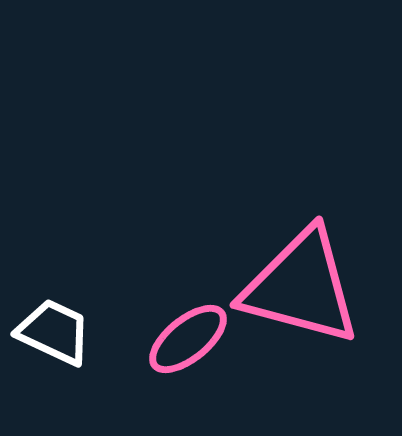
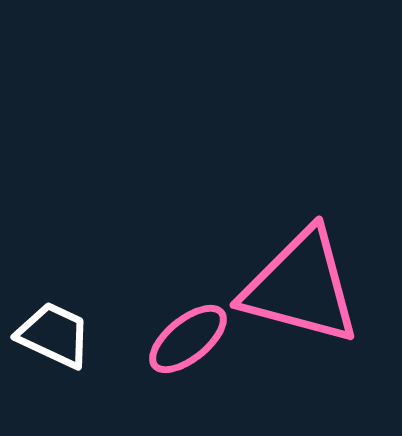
white trapezoid: moved 3 px down
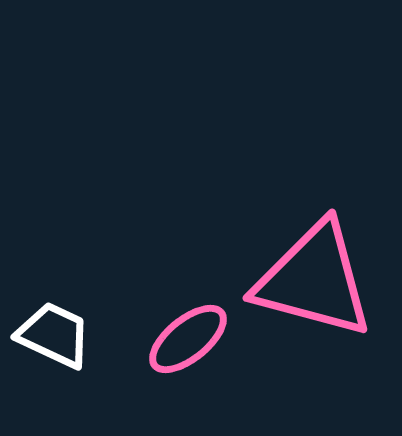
pink triangle: moved 13 px right, 7 px up
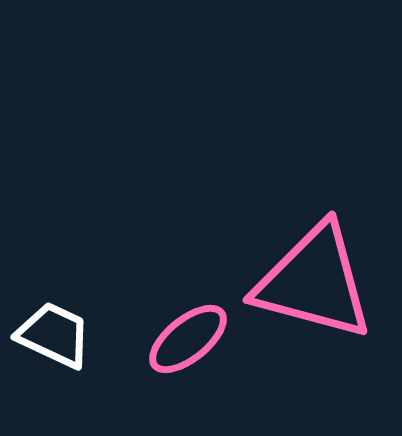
pink triangle: moved 2 px down
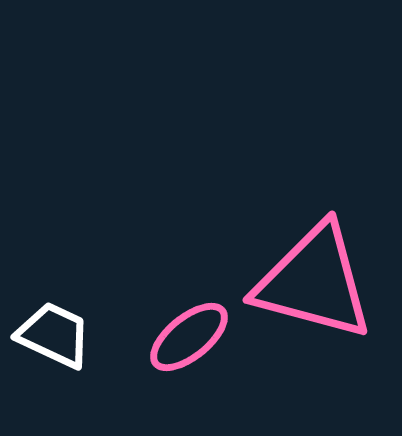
pink ellipse: moved 1 px right, 2 px up
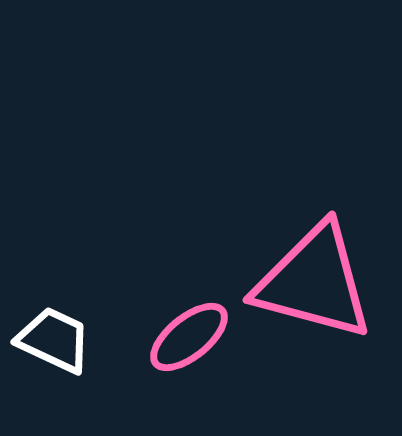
white trapezoid: moved 5 px down
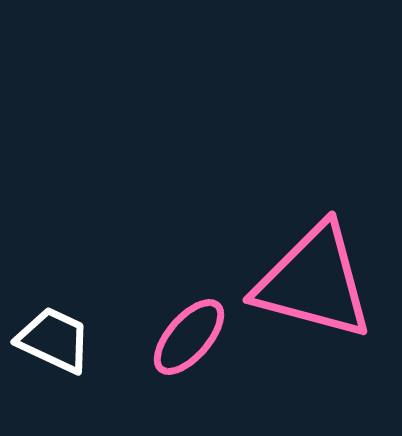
pink ellipse: rotated 10 degrees counterclockwise
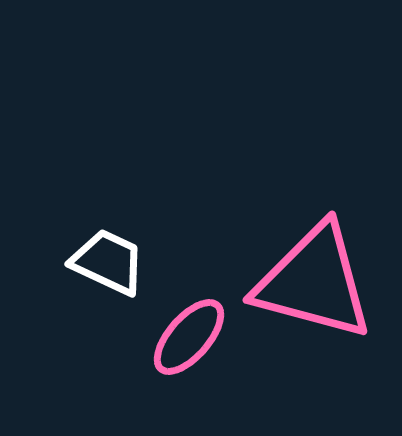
white trapezoid: moved 54 px right, 78 px up
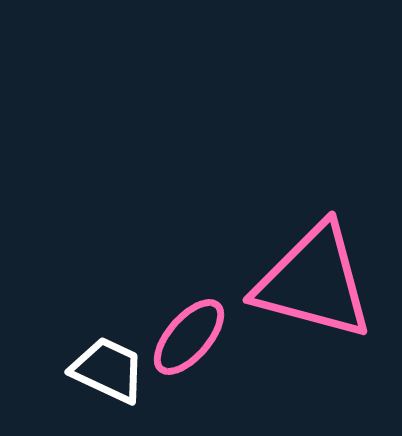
white trapezoid: moved 108 px down
